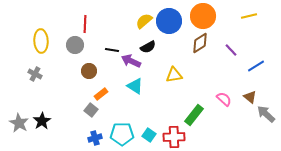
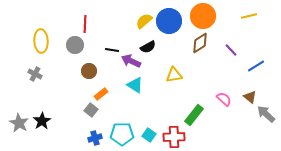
cyan triangle: moved 1 px up
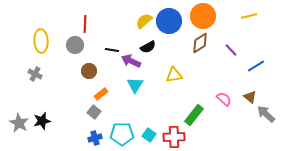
cyan triangle: rotated 30 degrees clockwise
gray square: moved 3 px right, 2 px down
black star: rotated 18 degrees clockwise
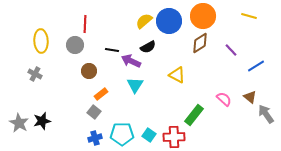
yellow line: rotated 28 degrees clockwise
yellow triangle: moved 3 px right; rotated 36 degrees clockwise
gray arrow: rotated 12 degrees clockwise
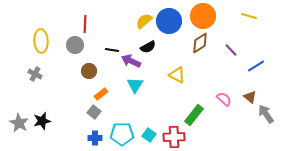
blue cross: rotated 16 degrees clockwise
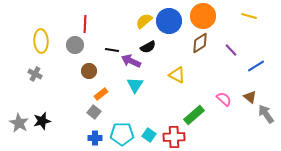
green rectangle: rotated 10 degrees clockwise
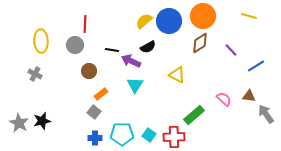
brown triangle: moved 1 px left, 1 px up; rotated 32 degrees counterclockwise
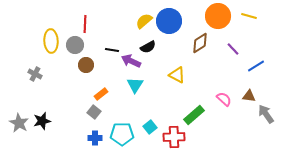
orange circle: moved 15 px right
yellow ellipse: moved 10 px right
purple line: moved 2 px right, 1 px up
brown circle: moved 3 px left, 6 px up
cyan square: moved 1 px right, 8 px up; rotated 16 degrees clockwise
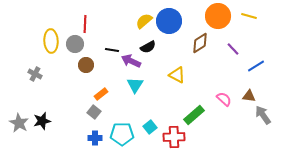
gray circle: moved 1 px up
gray arrow: moved 3 px left, 1 px down
